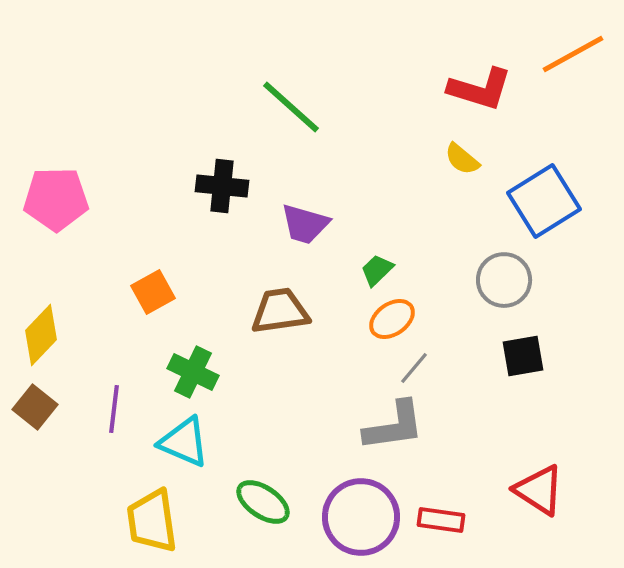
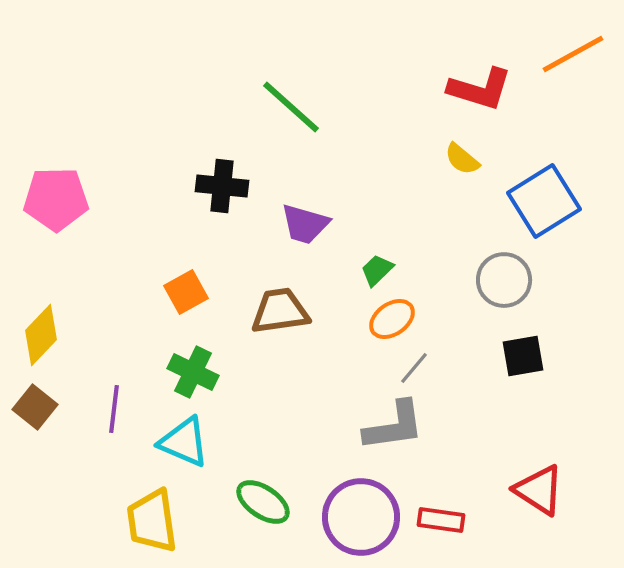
orange square: moved 33 px right
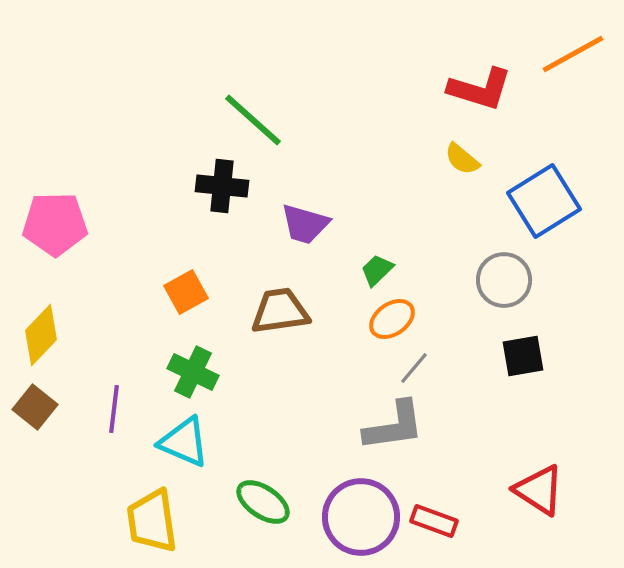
green line: moved 38 px left, 13 px down
pink pentagon: moved 1 px left, 25 px down
red rectangle: moved 7 px left, 1 px down; rotated 12 degrees clockwise
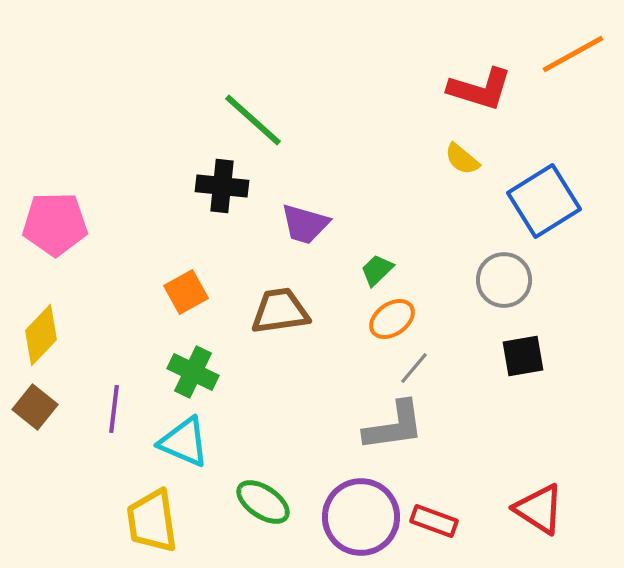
red triangle: moved 19 px down
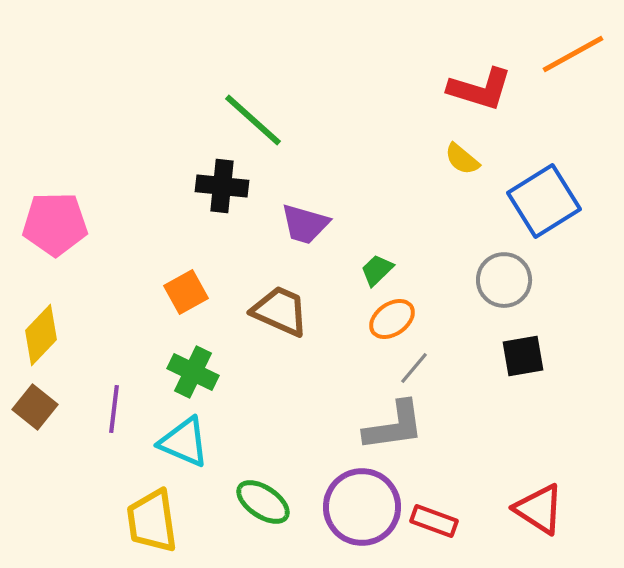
brown trapezoid: rotated 32 degrees clockwise
purple circle: moved 1 px right, 10 px up
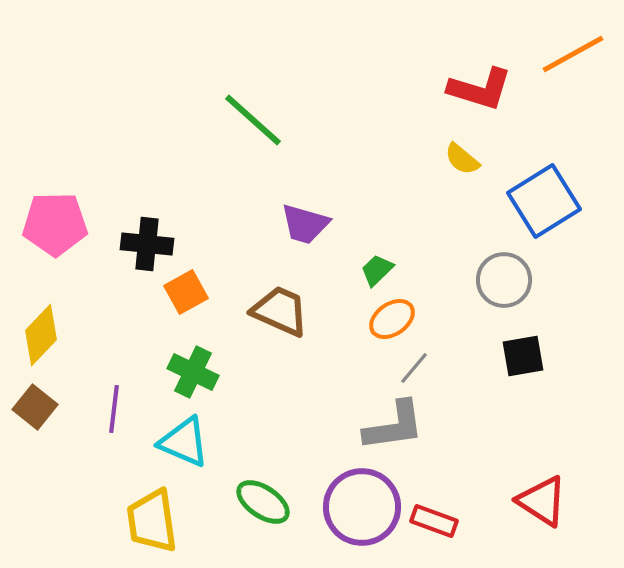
black cross: moved 75 px left, 58 px down
red triangle: moved 3 px right, 8 px up
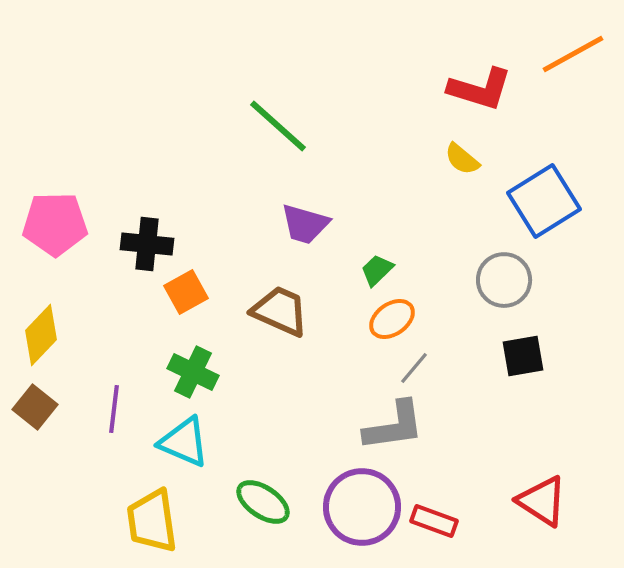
green line: moved 25 px right, 6 px down
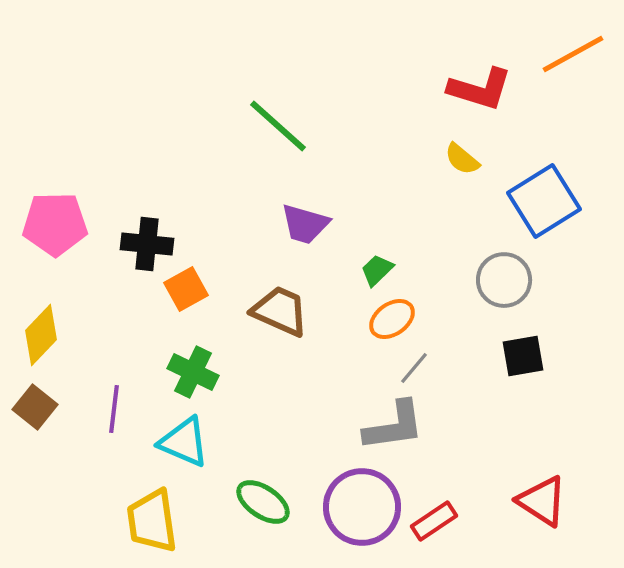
orange square: moved 3 px up
red rectangle: rotated 54 degrees counterclockwise
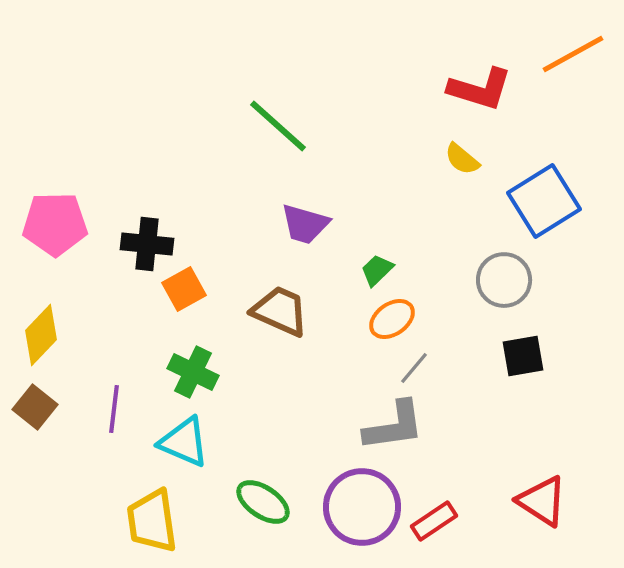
orange square: moved 2 px left
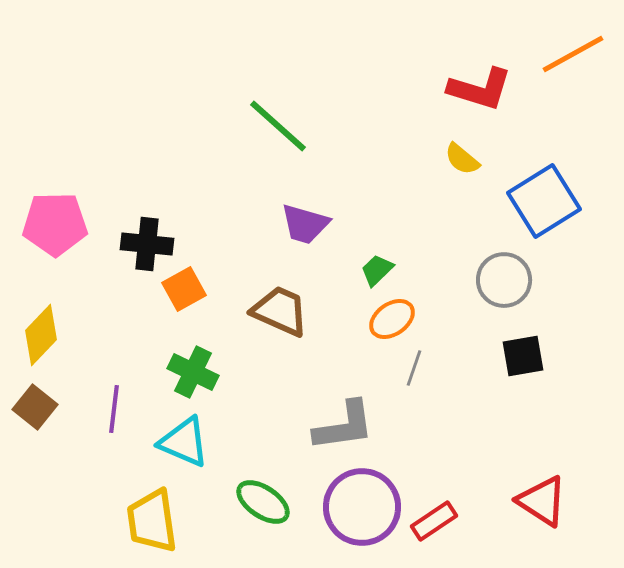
gray line: rotated 21 degrees counterclockwise
gray L-shape: moved 50 px left
